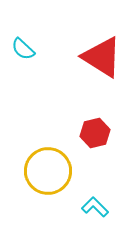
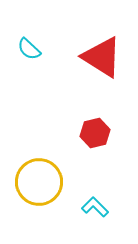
cyan semicircle: moved 6 px right
yellow circle: moved 9 px left, 11 px down
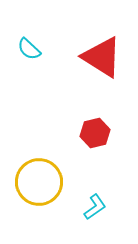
cyan L-shape: rotated 100 degrees clockwise
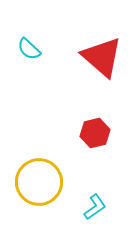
red triangle: rotated 9 degrees clockwise
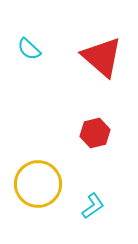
yellow circle: moved 1 px left, 2 px down
cyan L-shape: moved 2 px left, 1 px up
